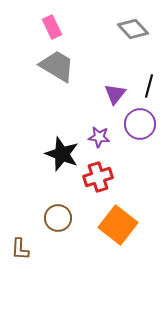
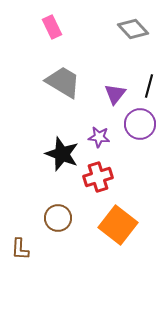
gray trapezoid: moved 6 px right, 16 px down
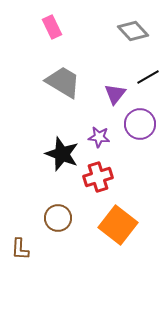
gray diamond: moved 2 px down
black line: moved 1 px left, 9 px up; rotated 45 degrees clockwise
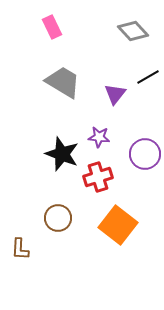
purple circle: moved 5 px right, 30 px down
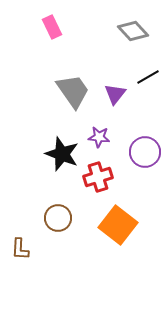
gray trapezoid: moved 10 px right, 9 px down; rotated 24 degrees clockwise
purple circle: moved 2 px up
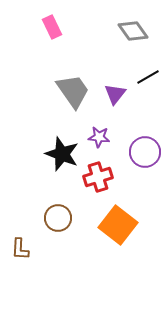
gray diamond: rotated 8 degrees clockwise
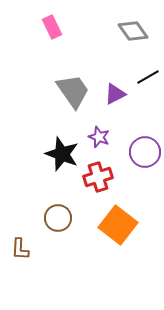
purple triangle: rotated 25 degrees clockwise
purple star: rotated 15 degrees clockwise
